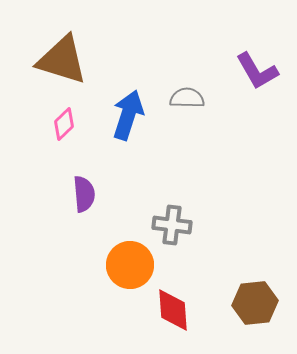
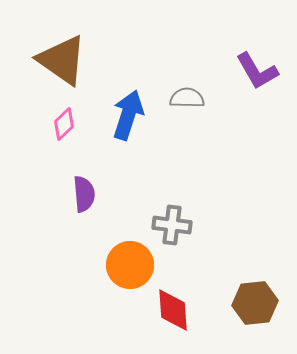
brown triangle: rotated 18 degrees clockwise
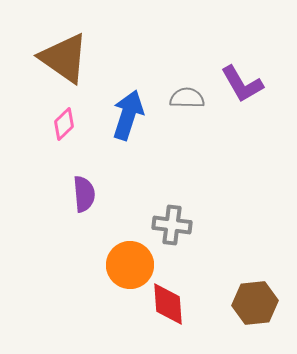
brown triangle: moved 2 px right, 2 px up
purple L-shape: moved 15 px left, 13 px down
red diamond: moved 5 px left, 6 px up
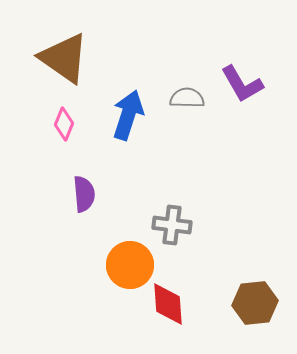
pink diamond: rotated 24 degrees counterclockwise
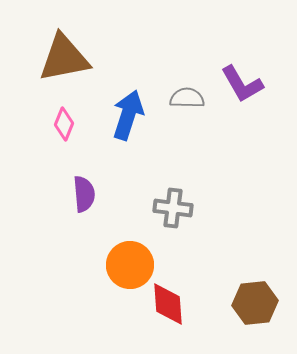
brown triangle: rotated 46 degrees counterclockwise
gray cross: moved 1 px right, 17 px up
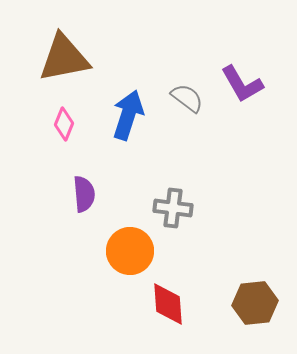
gray semicircle: rotated 36 degrees clockwise
orange circle: moved 14 px up
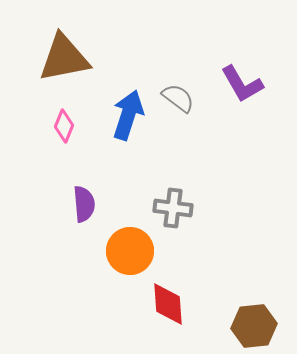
gray semicircle: moved 9 px left
pink diamond: moved 2 px down
purple semicircle: moved 10 px down
brown hexagon: moved 1 px left, 23 px down
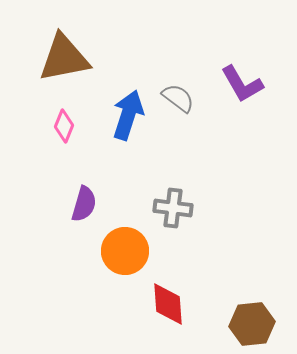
purple semicircle: rotated 21 degrees clockwise
orange circle: moved 5 px left
brown hexagon: moved 2 px left, 2 px up
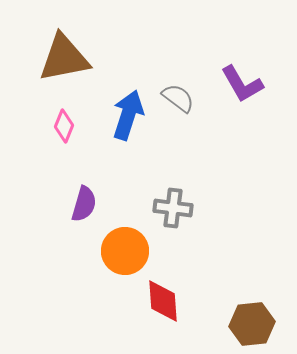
red diamond: moved 5 px left, 3 px up
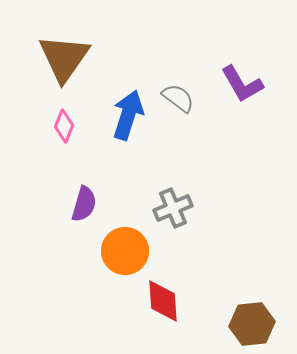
brown triangle: rotated 44 degrees counterclockwise
gray cross: rotated 30 degrees counterclockwise
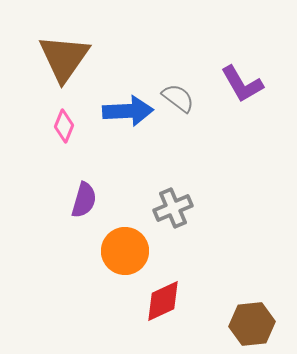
blue arrow: moved 4 px up; rotated 69 degrees clockwise
purple semicircle: moved 4 px up
red diamond: rotated 69 degrees clockwise
